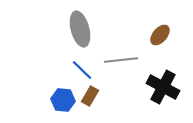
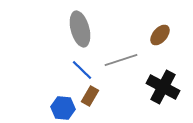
gray line: rotated 12 degrees counterclockwise
blue hexagon: moved 8 px down
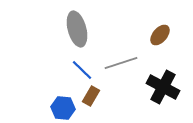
gray ellipse: moved 3 px left
gray line: moved 3 px down
brown rectangle: moved 1 px right
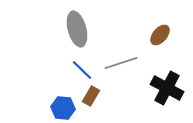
black cross: moved 4 px right, 1 px down
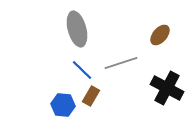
blue hexagon: moved 3 px up
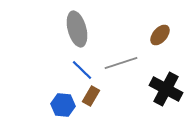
black cross: moved 1 px left, 1 px down
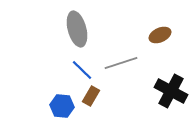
brown ellipse: rotated 25 degrees clockwise
black cross: moved 5 px right, 2 px down
blue hexagon: moved 1 px left, 1 px down
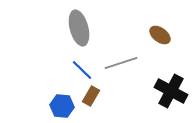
gray ellipse: moved 2 px right, 1 px up
brown ellipse: rotated 60 degrees clockwise
